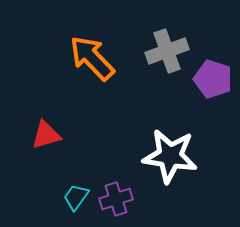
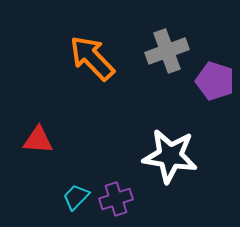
purple pentagon: moved 2 px right, 2 px down
red triangle: moved 8 px left, 5 px down; rotated 20 degrees clockwise
cyan trapezoid: rotated 8 degrees clockwise
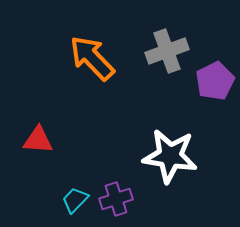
purple pentagon: rotated 27 degrees clockwise
cyan trapezoid: moved 1 px left, 3 px down
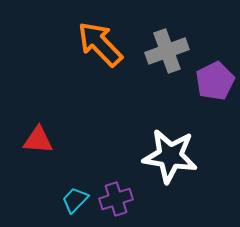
orange arrow: moved 8 px right, 14 px up
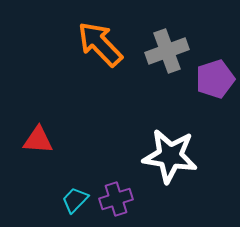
purple pentagon: moved 2 px up; rotated 9 degrees clockwise
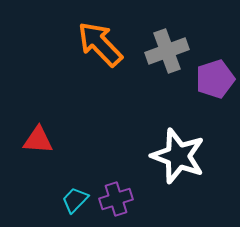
white star: moved 8 px right; rotated 12 degrees clockwise
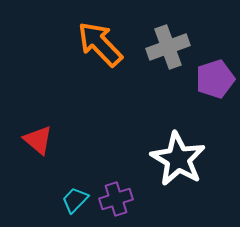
gray cross: moved 1 px right, 4 px up
red triangle: rotated 36 degrees clockwise
white star: moved 3 px down; rotated 10 degrees clockwise
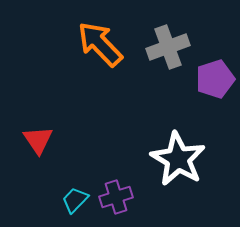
red triangle: rotated 16 degrees clockwise
purple cross: moved 2 px up
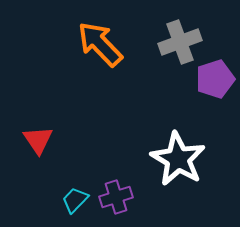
gray cross: moved 12 px right, 5 px up
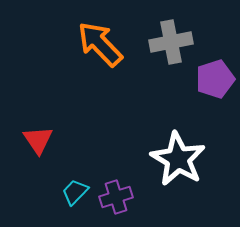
gray cross: moved 9 px left; rotated 9 degrees clockwise
cyan trapezoid: moved 8 px up
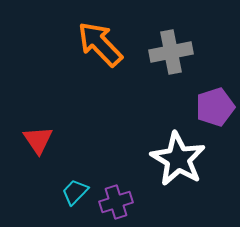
gray cross: moved 10 px down
purple pentagon: moved 28 px down
purple cross: moved 5 px down
